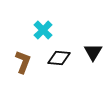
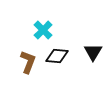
black diamond: moved 2 px left, 2 px up
brown L-shape: moved 5 px right
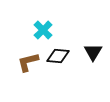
black diamond: moved 1 px right
brown L-shape: rotated 125 degrees counterclockwise
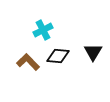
cyan cross: rotated 18 degrees clockwise
brown L-shape: rotated 60 degrees clockwise
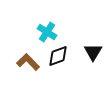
cyan cross: moved 4 px right, 2 px down; rotated 30 degrees counterclockwise
black diamond: rotated 25 degrees counterclockwise
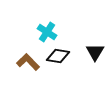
black triangle: moved 2 px right
black diamond: rotated 30 degrees clockwise
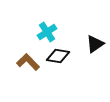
cyan cross: rotated 24 degrees clockwise
black triangle: moved 8 px up; rotated 24 degrees clockwise
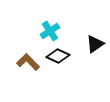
cyan cross: moved 3 px right, 1 px up
black diamond: rotated 15 degrees clockwise
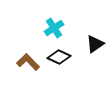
cyan cross: moved 4 px right, 3 px up
black diamond: moved 1 px right, 1 px down
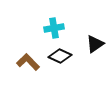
cyan cross: rotated 24 degrees clockwise
black diamond: moved 1 px right, 1 px up
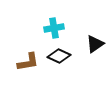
black diamond: moved 1 px left
brown L-shape: rotated 125 degrees clockwise
